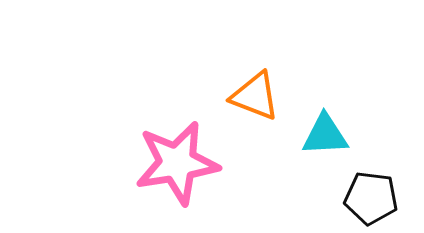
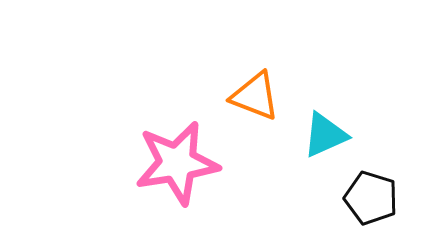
cyan triangle: rotated 21 degrees counterclockwise
black pentagon: rotated 10 degrees clockwise
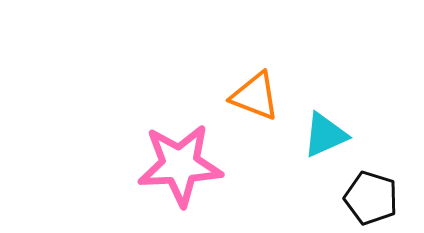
pink star: moved 3 px right, 2 px down; rotated 6 degrees clockwise
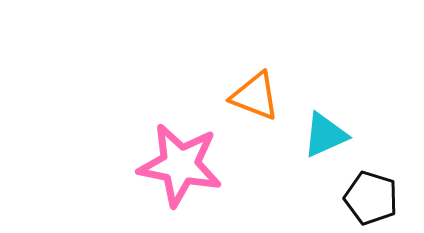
pink star: rotated 14 degrees clockwise
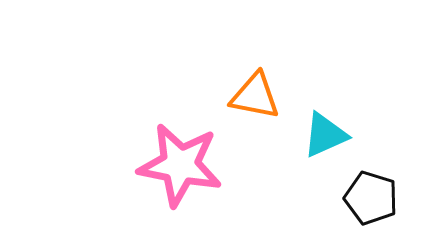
orange triangle: rotated 10 degrees counterclockwise
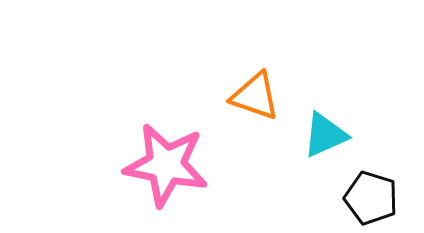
orange triangle: rotated 8 degrees clockwise
pink star: moved 14 px left
